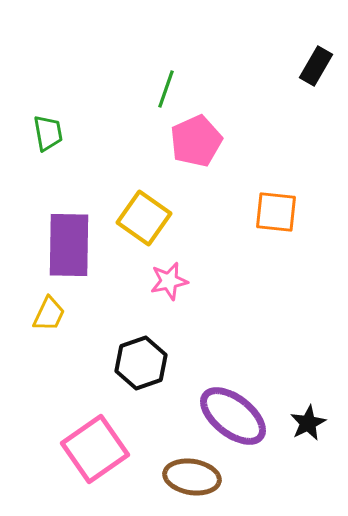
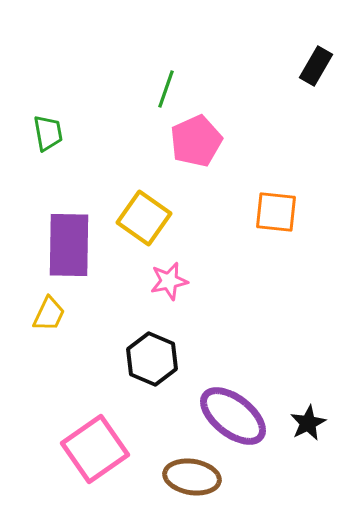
black hexagon: moved 11 px right, 4 px up; rotated 18 degrees counterclockwise
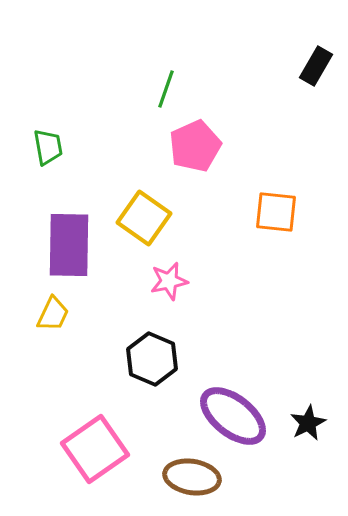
green trapezoid: moved 14 px down
pink pentagon: moved 1 px left, 5 px down
yellow trapezoid: moved 4 px right
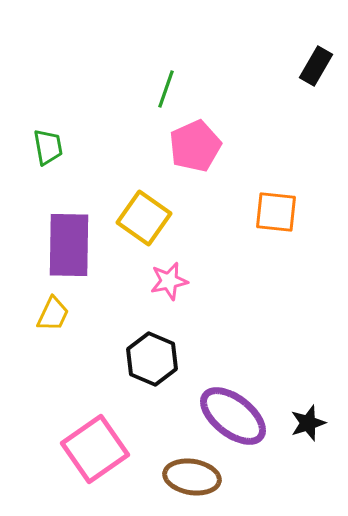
black star: rotated 9 degrees clockwise
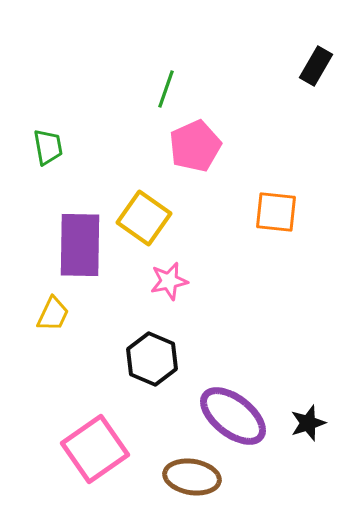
purple rectangle: moved 11 px right
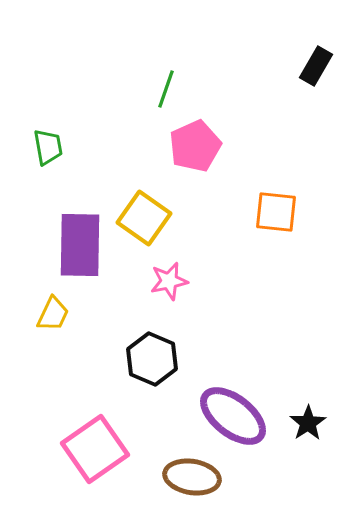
black star: rotated 15 degrees counterclockwise
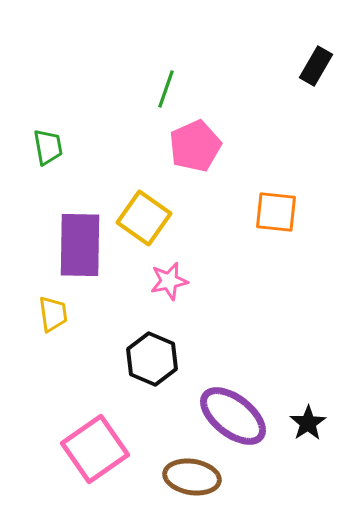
yellow trapezoid: rotated 33 degrees counterclockwise
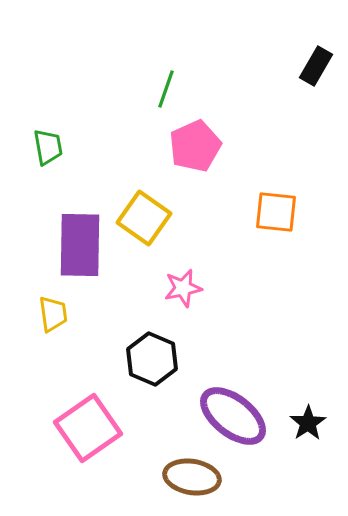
pink star: moved 14 px right, 7 px down
pink square: moved 7 px left, 21 px up
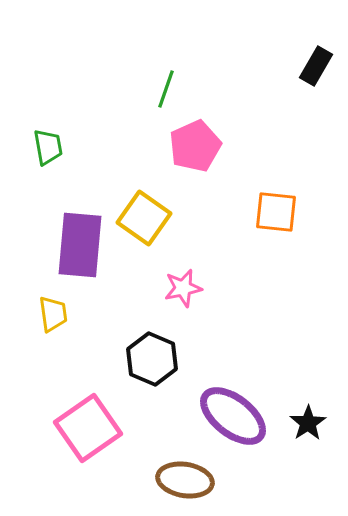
purple rectangle: rotated 4 degrees clockwise
brown ellipse: moved 7 px left, 3 px down
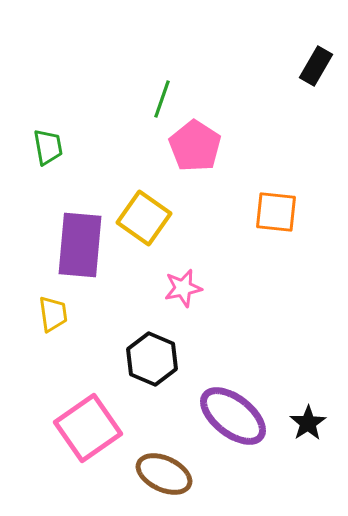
green line: moved 4 px left, 10 px down
pink pentagon: rotated 15 degrees counterclockwise
brown ellipse: moved 21 px left, 6 px up; rotated 16 degrees clockwise
